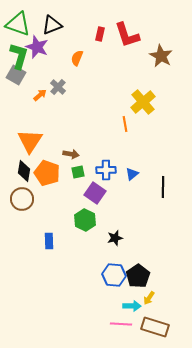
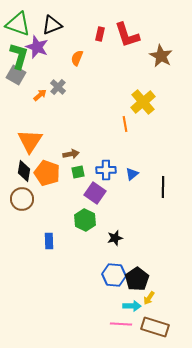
brown arrow: rotated 21 degrees counterclockwise
black pentagon: moved 1 px left, 3 px down
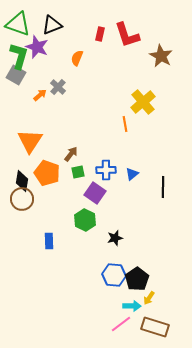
brown arrow: rotated 42 degrees counterclockwise
black diamond: moved 2 px left, 10 px down
pink line: rotated 40 degrees counterclockwise
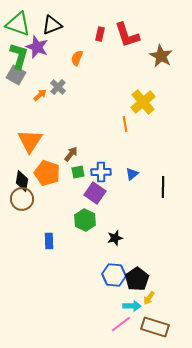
blue cross: moved 5 px left, 2 px down
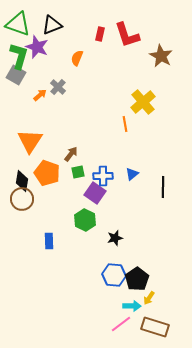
blue cross: moved 2 px right, 4 px down
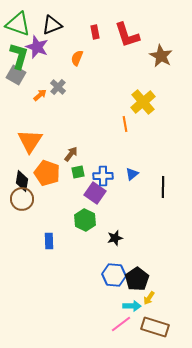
red rectangle: moved 5 px left, 2 px up; rotated 24 degrees counterclockwise
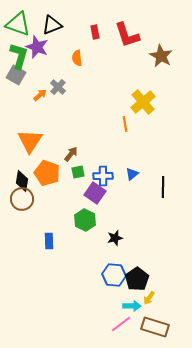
orange semicircle: rotated 28 degrees counterclockwise
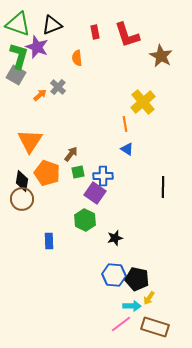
blue triangle: moved 5 px left, 25 px up; rotated 48 degrees counterclockwise
black pentagon: rotated 25 degrees counterclockwise
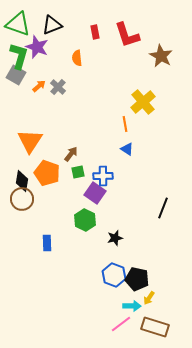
orange arrow: moved 1 px left, 9 px up
black line: moved 21 px down; rotated 20 degrees clockwise
blue rectangle: moved 2 px left, 2 px down
blue hexagon: rotated 15 degrees clockwise
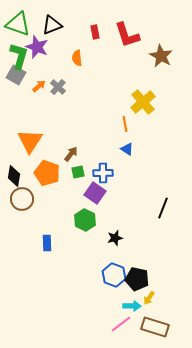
blue cross: moved 3 px up
black diamond: moved 8 px left, 5 px up
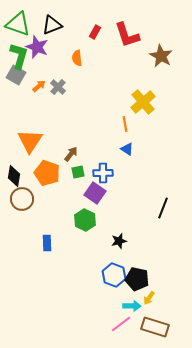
red rectangle: rotated 40 degrees clockwise
black star: moved 4 px right, 3 px down
